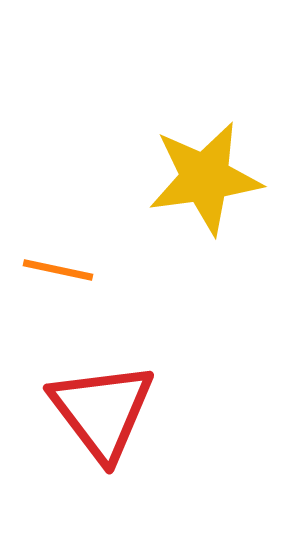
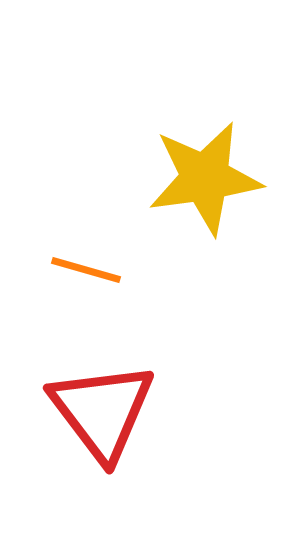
orange line: moved 28 px right; rotated 4 degrees clockwise
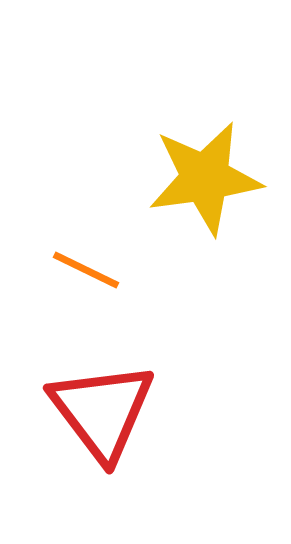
orange line: rotated 10 degrees clockwise
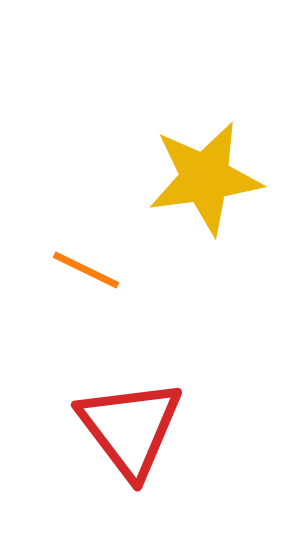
red triangle: moved 28 px right, 17 px down
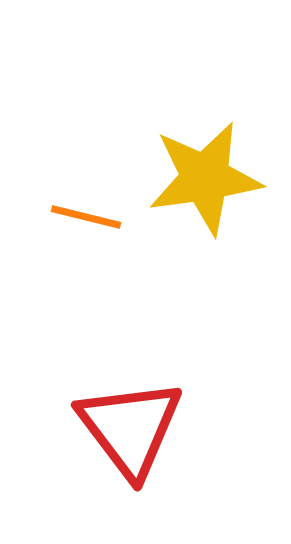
orange line: moved 53 px up; rotated 12 degrees counterclockwise
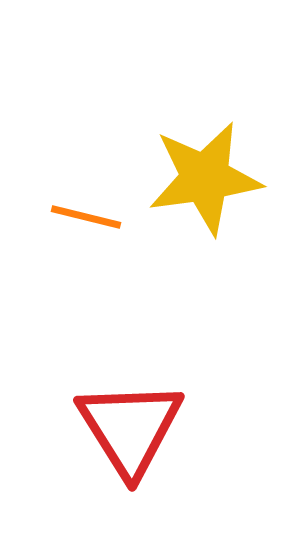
red triangle: rotated 5 degrees clockwise
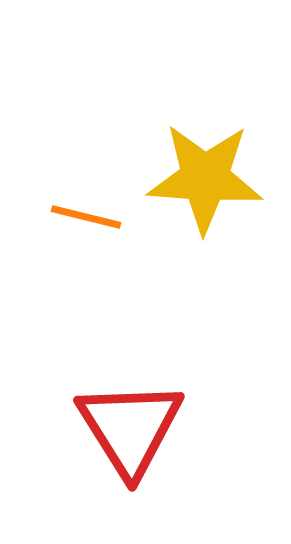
yellow star: rotated 12 degrees clockwise
